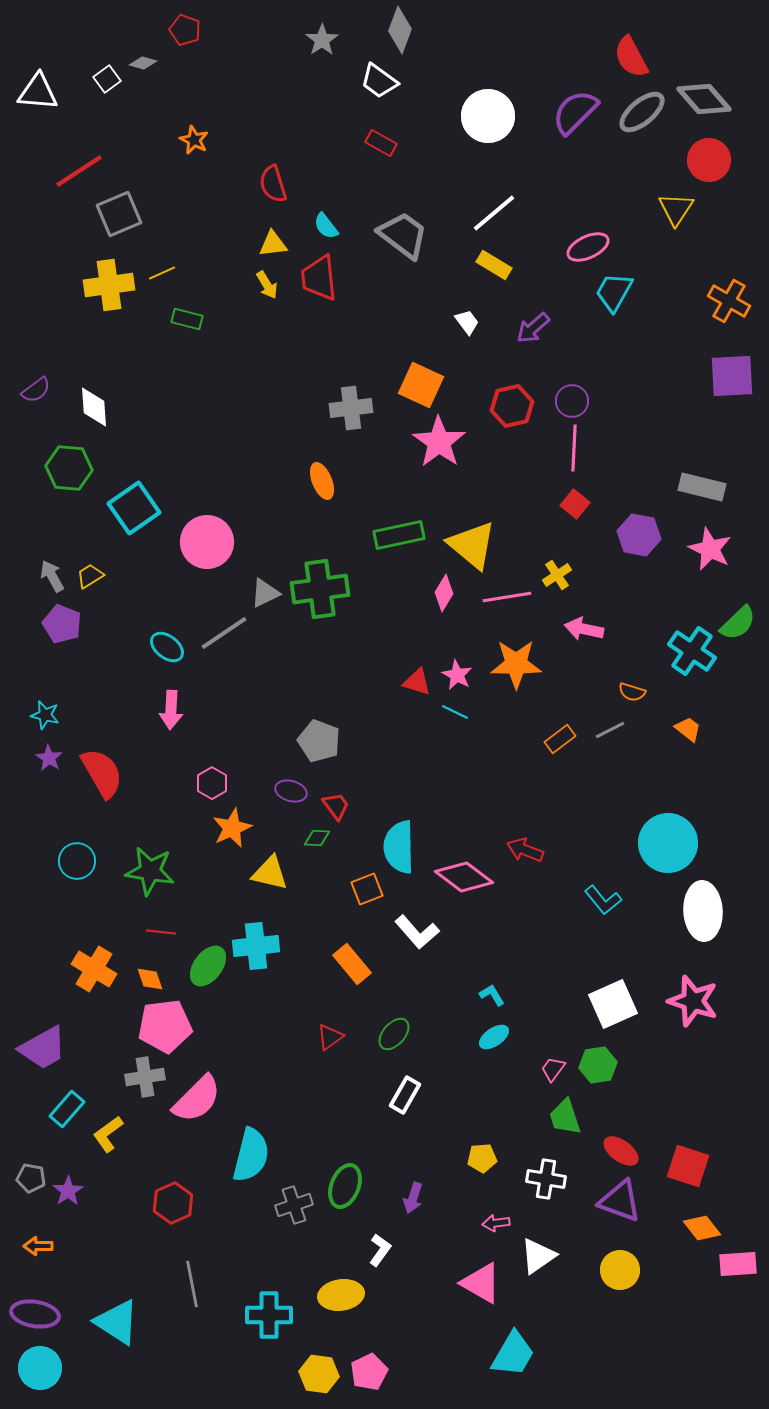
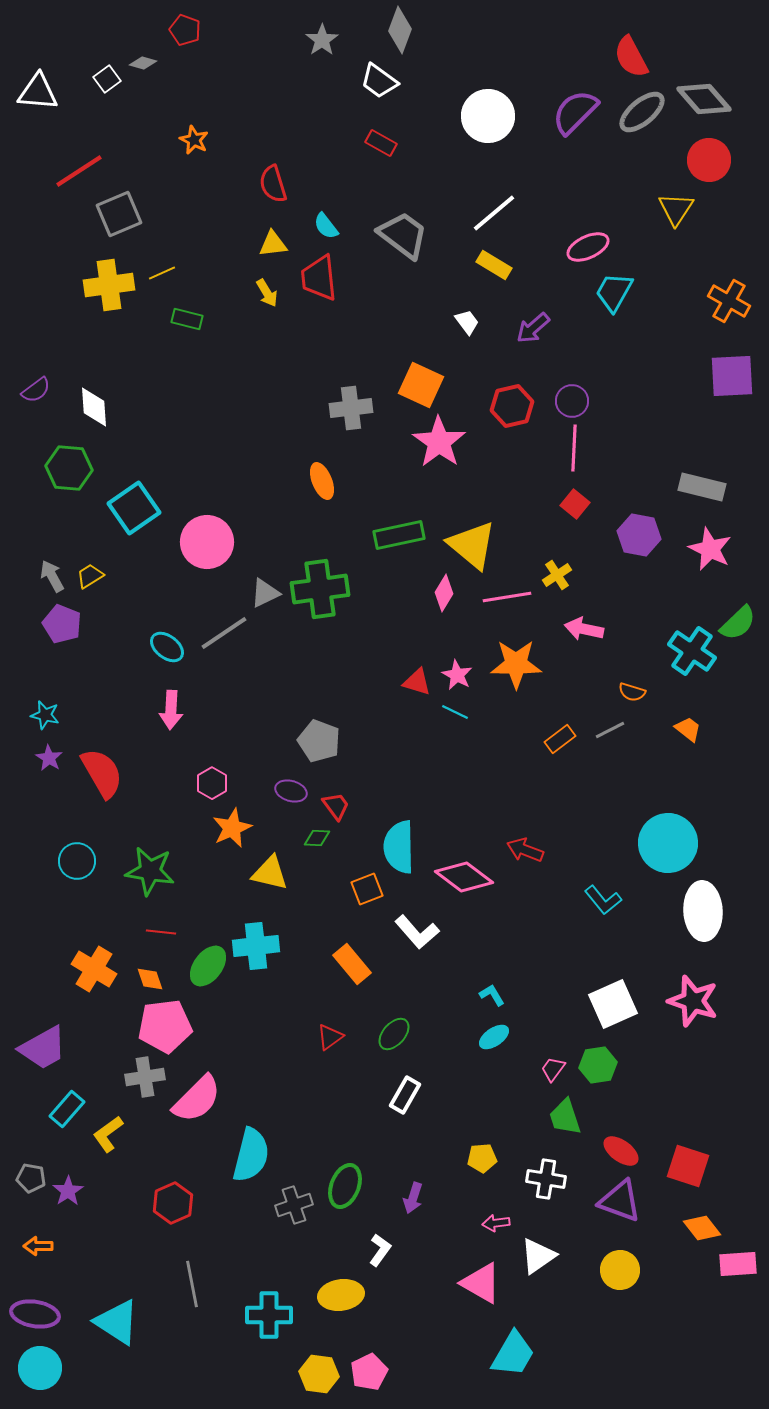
yellow arrow at (267, 285): moved 8 px down
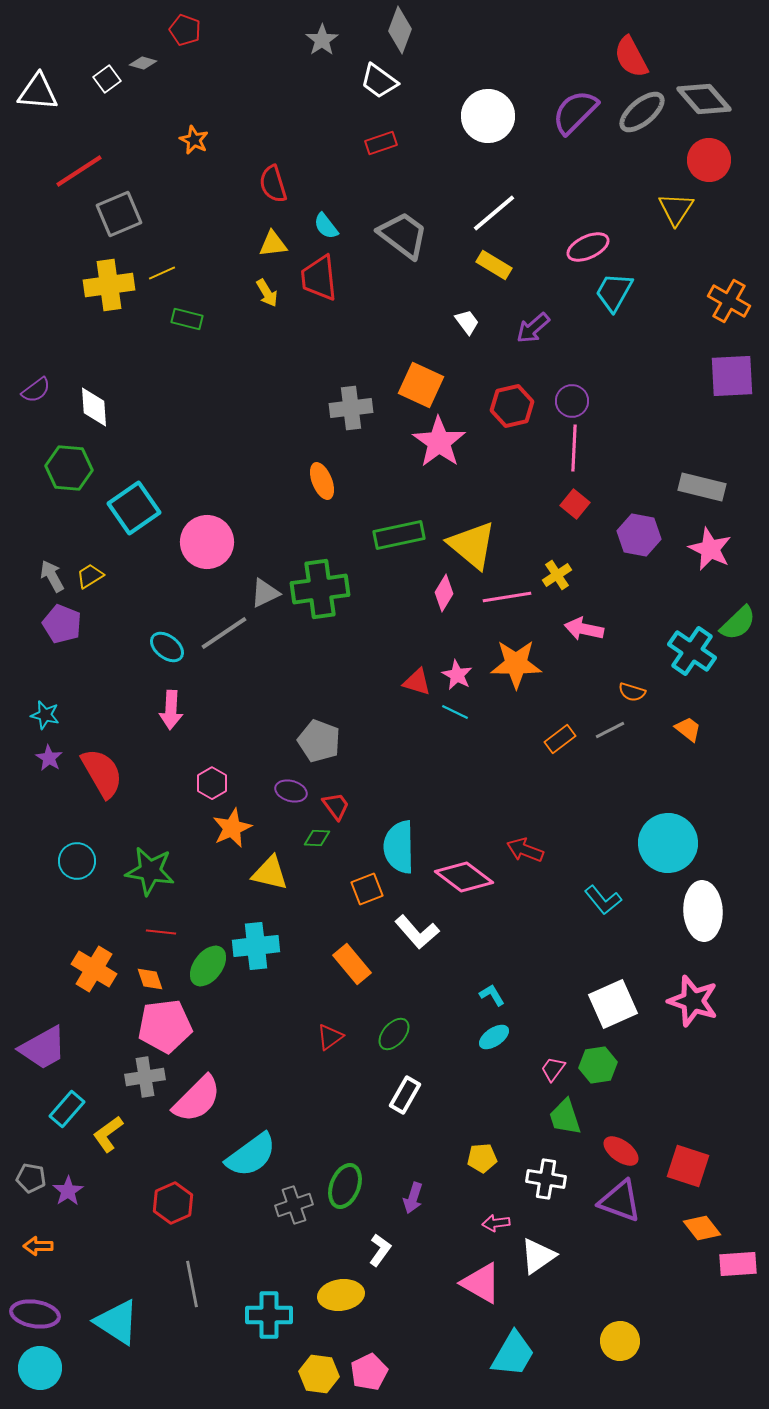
red rectangle at (381, 143): rotated 48 degrees counterclockwise
cyan semicircle at (251, 1155): rotated 40 degrees clockwise
yellow circle at (620, 1270): moved 71 px down
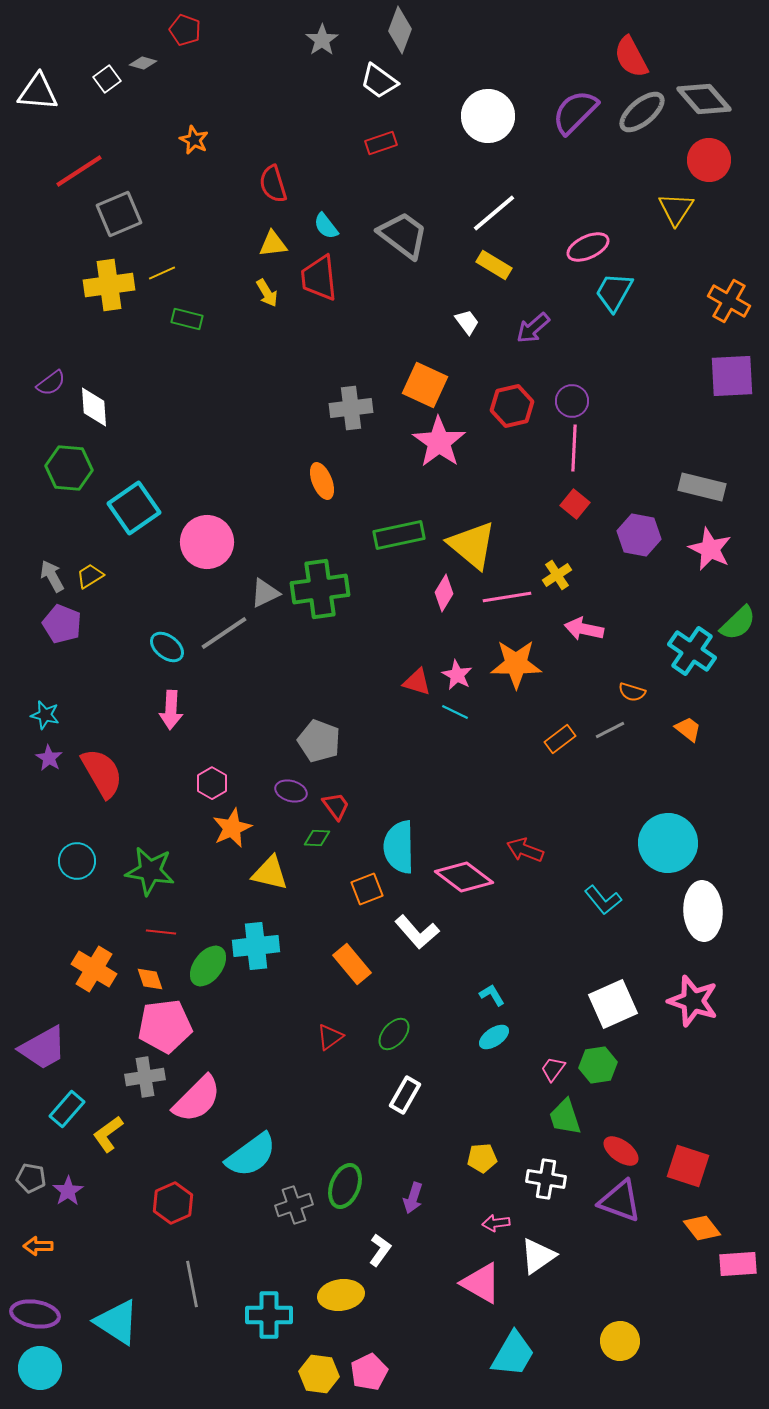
orange square at (421, 385): moved 4 px right
purple semicircle at (36, 390): moved 15 px right, 7 px up
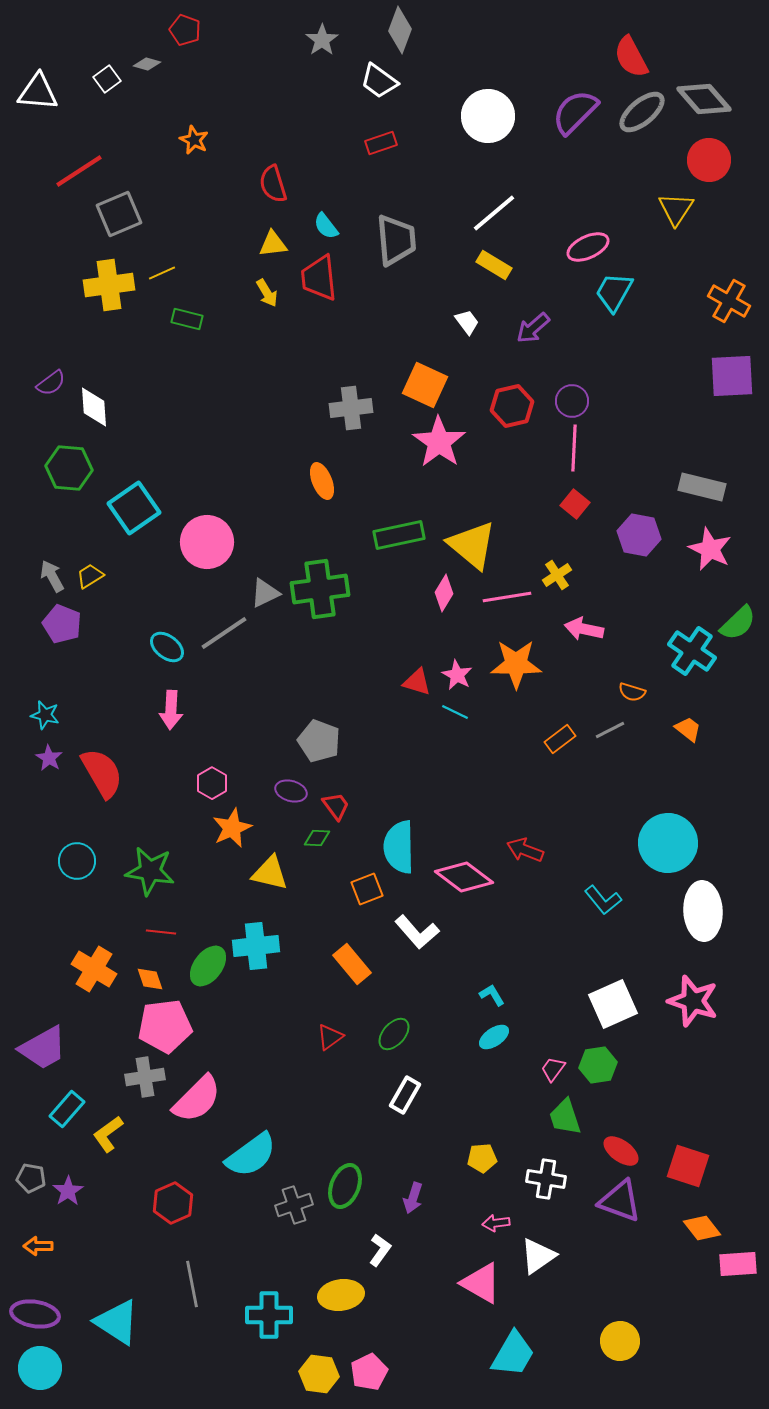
gray diamond at (143, 63): moved 4 px right, 1 px down
gray trapezoid at (403, 235): moved 7 px left, 5 px down; rotated 48 degrees clockwise
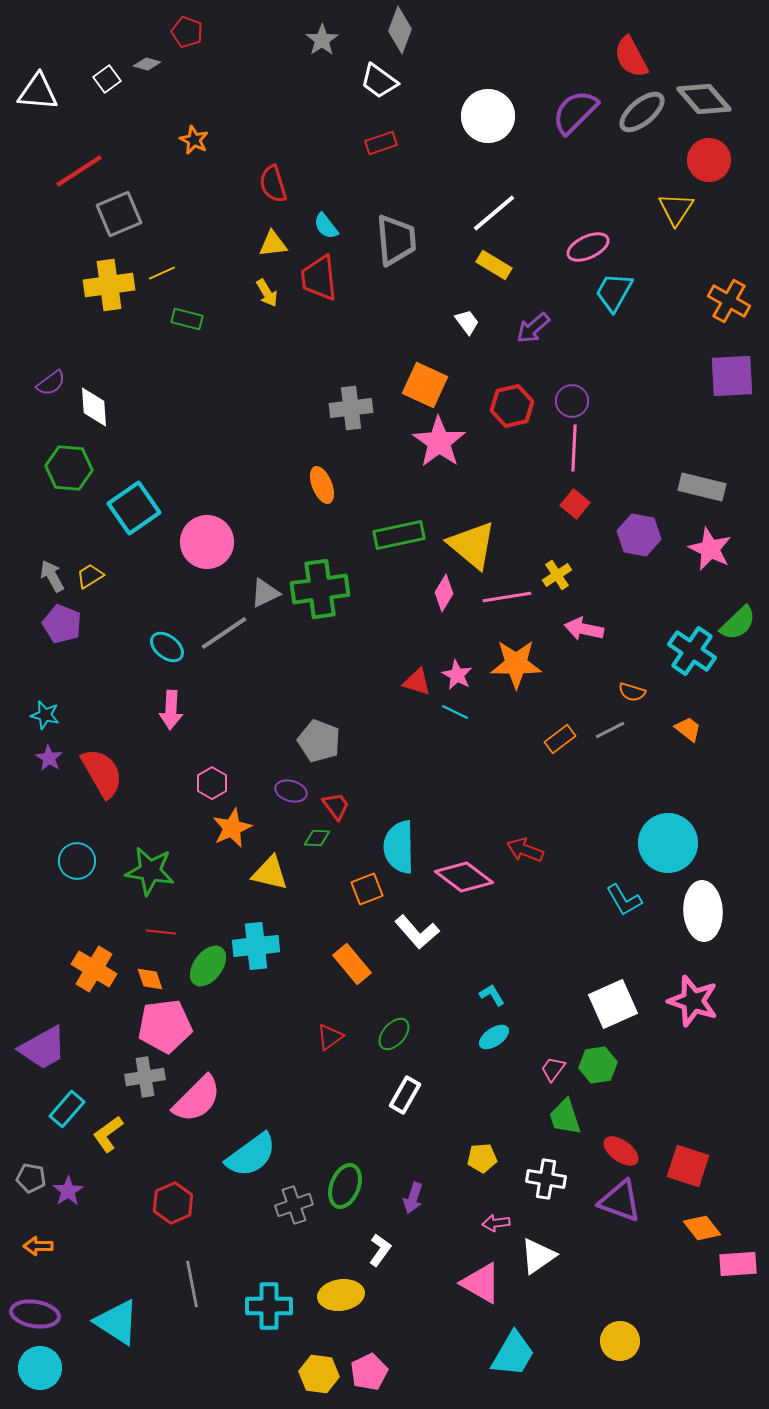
red pentagon at (185, 30): moved 2 px right, 2 px down
orange ellipse at (322, 481): moved 4 px down
cyan L-shape at (603, 900): moved 21 px right; rotated 9 degrees clockwise
cyan cross at (269, 1315): moved 9 px up
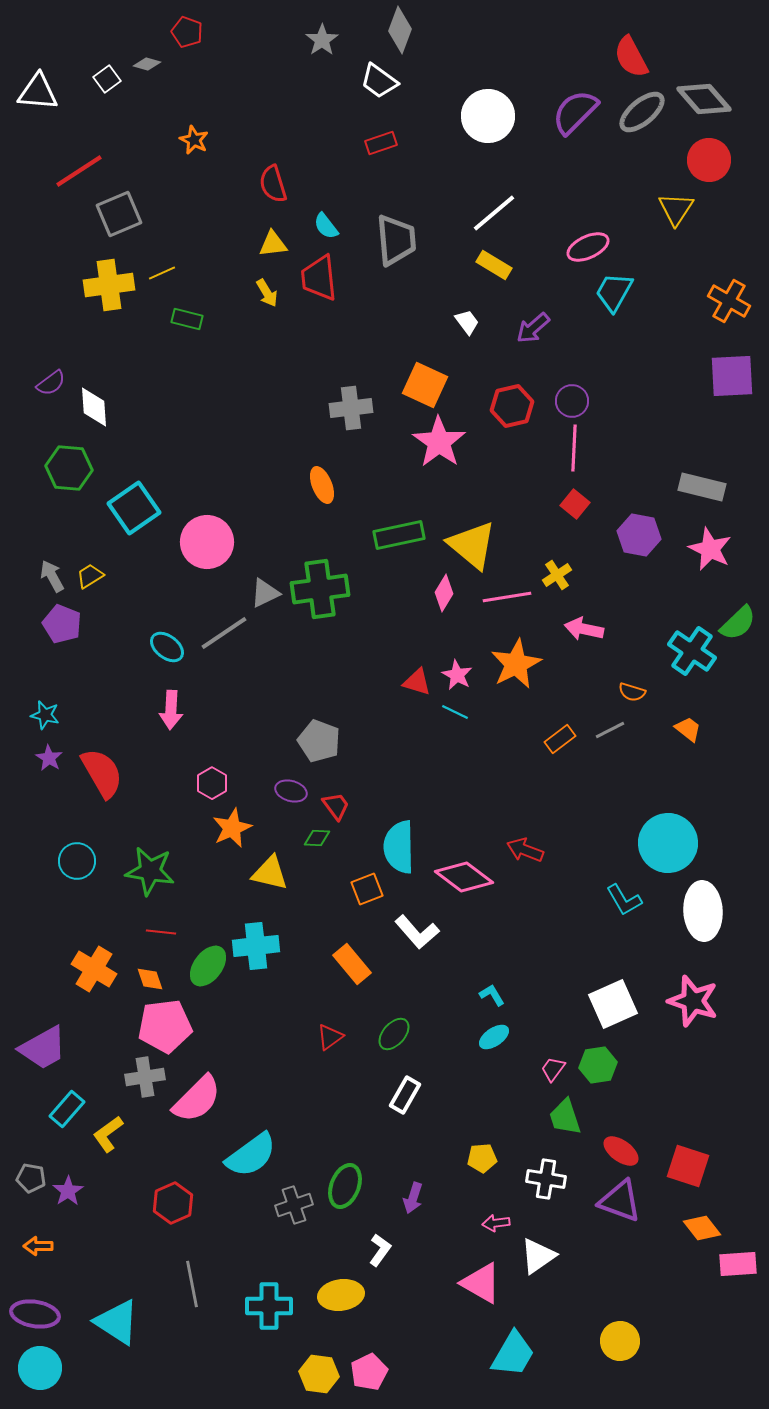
orange star at (516, 664): rotated 27 degrees counterclockwise
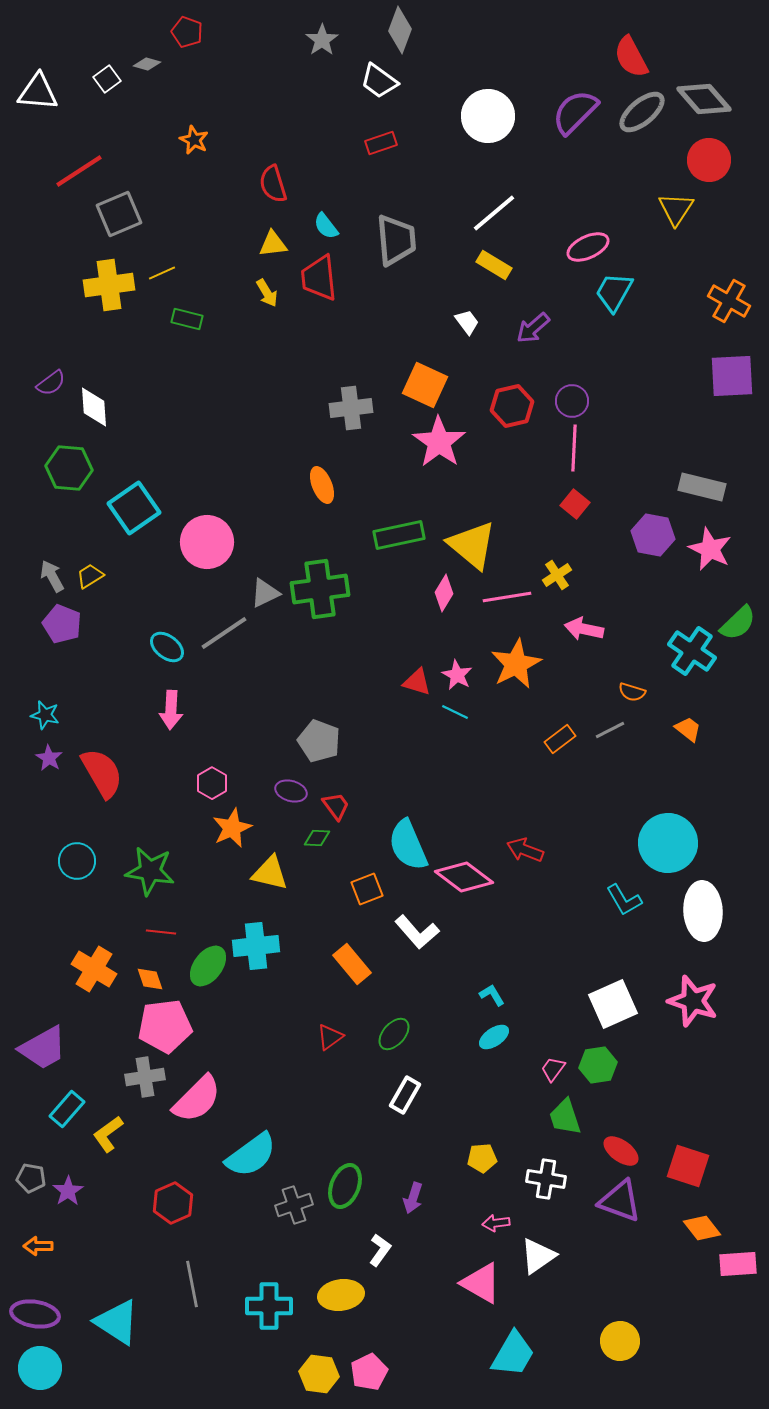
purple hexagon at (639, 535): moved 14 px right
cyan semicircle at (399, 847): moved 9 px right, 2 px up; rotated 22 degrees counterclockwise
